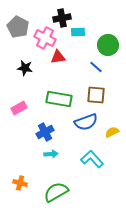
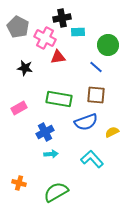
orange cross: moved 1 px left
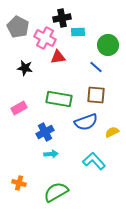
cyan L-shape: moved 2 px right, 2 px down
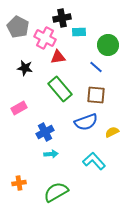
cyan rectangle: moved 1 px right
green rectangle: moved 1 px right, 10 px up; rotated 40 degrees clockwise
orange cross: rotated 24 degrees counterclockwise
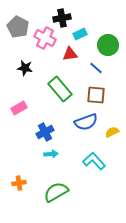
cyan rectangle: moved 1 px right, 2 px down; rotated 24 degrees counterclockwise
red triangle: moved 12 px right, 3 px up
blue line: moved 1 px down
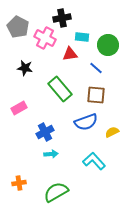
cyan rectangle: moved 2 px right, 3 px down; rotated 32 degrees clockwise
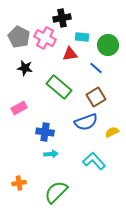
gray pentagon: moved 1 px right, 10 px down
green rectangle: moved 1 px left, 2 px up; rotated 10 degrees counterclockwise
brown square: moved 2 px down; rotated 36 degrees counterclockwise
blue cross: rotated 36 degrees clockwise
green semicircle: rotated 15 degrees counterclockwise
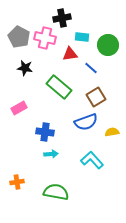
pink cross: rotated 15 degrees counterclockwise
blue line: moved 5 px left
yellow semicircle: rotated 16 degrees clockwise
cyan L-shape: moved 2 px left, 1 px up
orange cross: moved 2 px left, 1 px up
green semicircle: rotated 55 degrees clockwise
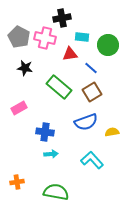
brown square: moved 4 px left, 5 px up
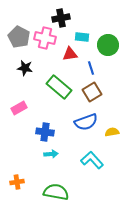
black cross: moved 1 px left
blue line: rotated 32 degrees clockwise
